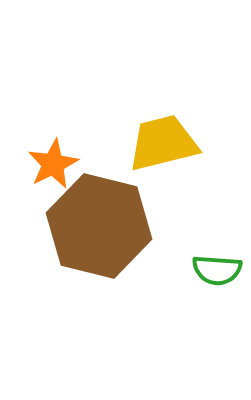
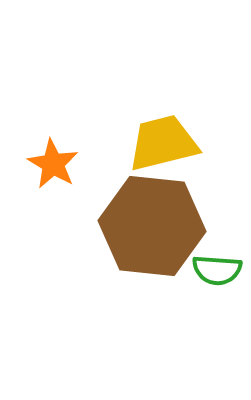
orange star: rotated 15 degrees counterclockwise
brown hexagon: moved 53 px right; rotated 8 degrees counterclockwise
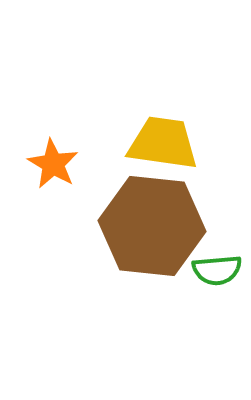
yellow trapezoid: rotated 22 degrees clockwise
green semicircle: rotated 9 degrees counterclockwise
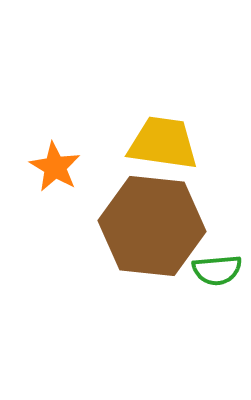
orange star: moved 2 px right, 3 px down
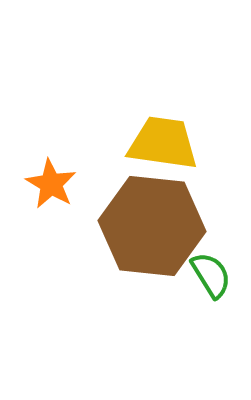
orange star: moved 4 px left, 17 px down
green semicircle: moved 6 px left, 5 px down; rotated 117 degrees counterclockwise
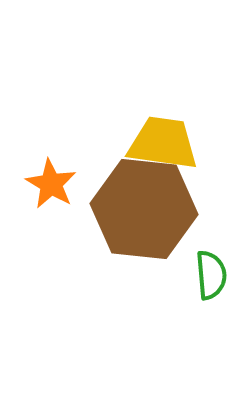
brown hexagon: moved 8 px left, 17 px up
green semicircle: rotated 27 degrees clockwise
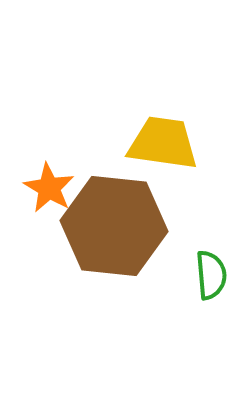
orange star: moved 2 px left, 4 px down
brown hexagon: moved 30 px left, 17 px down
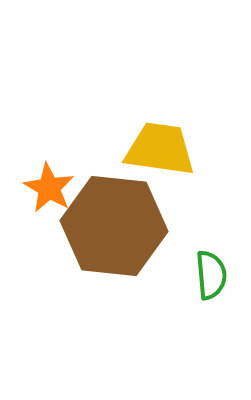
yellow trapezoid: moved 3 px left, 6 px down
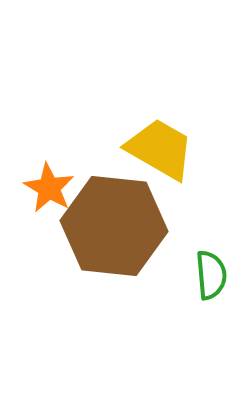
yellow trapezoid: rotated 22 degrees clockwise
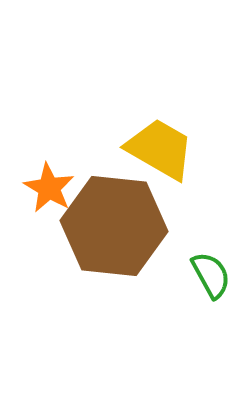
green semicircle: rotated 24 degrees counterclockwise
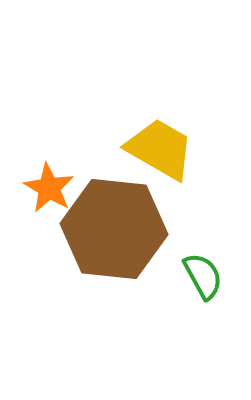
brown hexagon: moved 3 px down
green semicircle: moved 8 px left, 1 px down
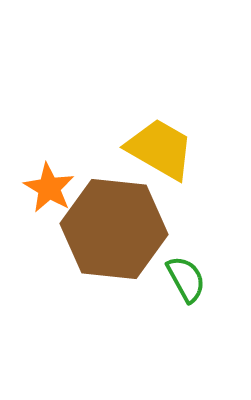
green semicircle: moved 17 px left, 3 px down
